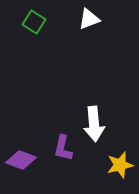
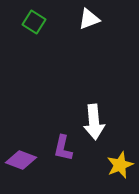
white arrow: moved 2 px up
yellow star: rotated 8 degrees counterclockwise
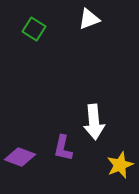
green square: moved 7 px down
purple diamond: moved 1 px left, 3 px up
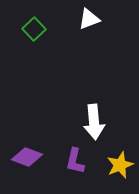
green square: rotated 15 degrees clockwise
purple L-shape: moved 12 px right, 13 px down
purple diamond: moved 7 px right
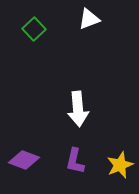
white arrow: moved 16 px left, 13 px up
purple diamond: moved 3 px left, 3 px down
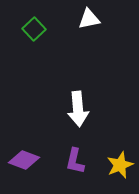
white triangle: rotated 10 degrees clockwise
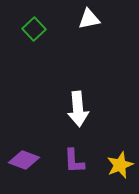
purple L-shape: moved 1 px left; rotated 16 degrees counterclockwise
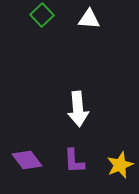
white triangle: rotated 15 degrees clockwise
green square: moved 8 px right, 14 px up
purple diamond: moved 3 px right; rotated 32 degrees clockwise
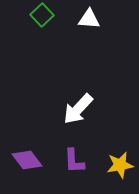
white arrow: rotated 48 degrees clockwise
yellow star: rotated 12 degrees clockwise
